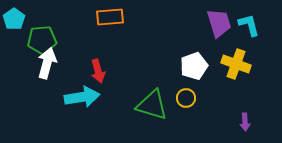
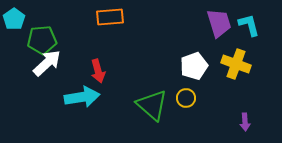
white arrow: rotated 32 degrees clockwise
green triangle: rotated 24 degrees clockwise
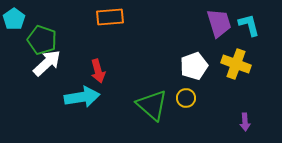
green pentagon: rotated 24 degrees clockwise
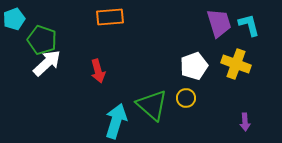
cyan pentagon: rotated 15 degrees clockwise
cyan arrow: moved 34 px right, 24 px down; rotated 64 degrees counterclockwise
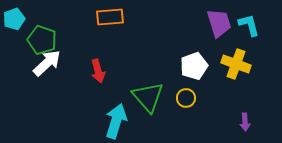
green triangle: moved 4 px left, 8 px up; rotated 8 degrees clockwise
